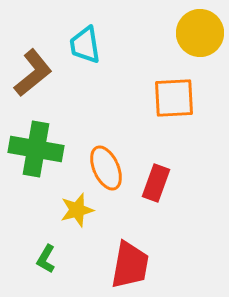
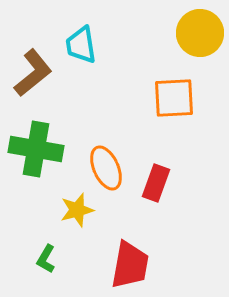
cyan trapezoid: moved 4 px left
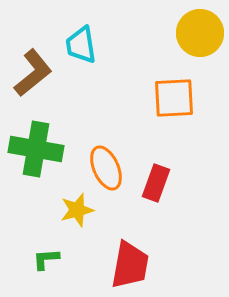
green L-shape: rotated 56 degrees clockwise
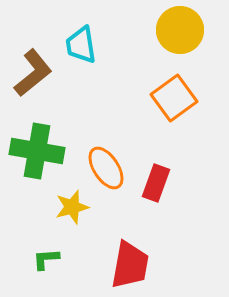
yellow circle: moved 20 px left, 3 px up
orange square: rotated 33 degrees counterclockwise
green cross: moved 1 px right, 2 px down
orange ellipse: rotated 9 degrees counterclockwise
yellow star: moved 5 px left, 3 px up
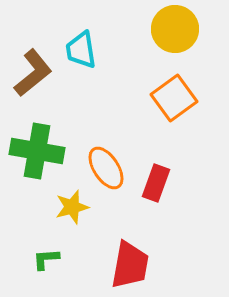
yellow circle: moved 5 px left, 1 px up
cyan trapezoid: moved 5 px down
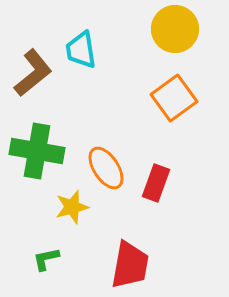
green L-shape: rotated 8 degrees counterclockwise
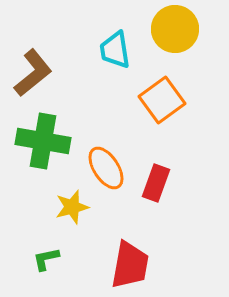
cyan trapezoid: moved 34 px right
orange square: moved 12 px left, 2 px down
green cross: moved 6 px right, 10 px up
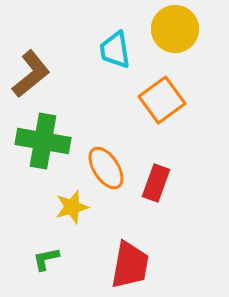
brown L-shape: moved 2 px left, 1 px down
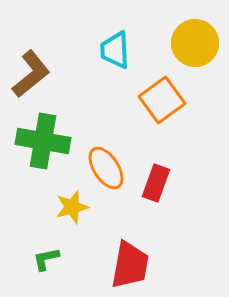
yellow circle: moved 20 px right, 14 px down
cyan trapezoid: rotated 6 degrees clockwise
